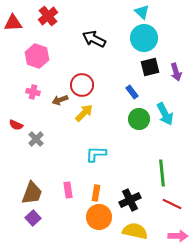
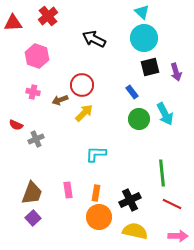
gray cross: rotated 21 degrees clockwise
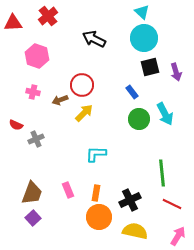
pink rectangle: rotated 14 degrees counterclockwise
pink arrow: rotated 60 degrees counterclockwise
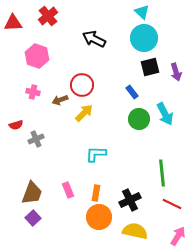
red semicircle: rotated 40 degrees counterclockwise
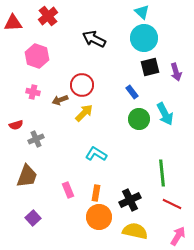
cyan L-shape: rotated 30 degrees clockwise
brown trapezoid: moved 5 px left, 17 px up
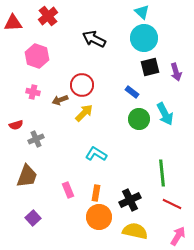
blue rectangle: rotated 16 degrees counterclockwise
